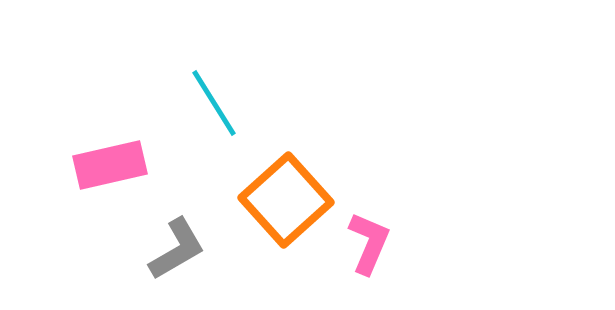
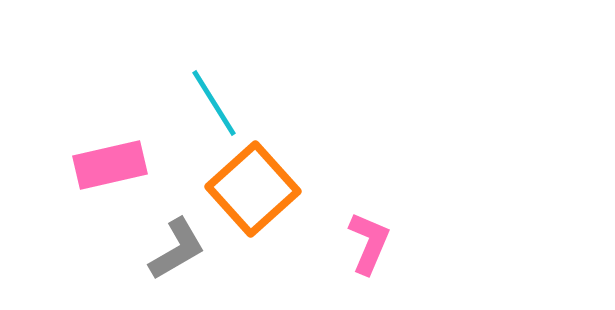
orange square: moved 33 px left, 11 px up
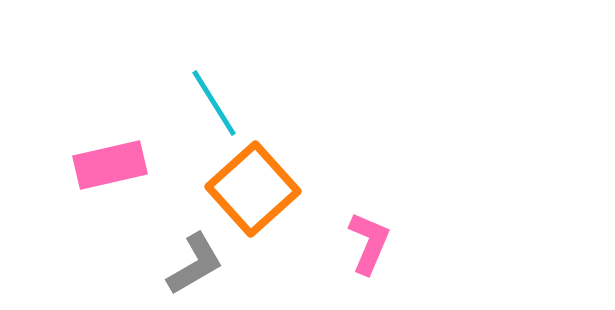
gray L-shape: moved 18 px right, 15 px down
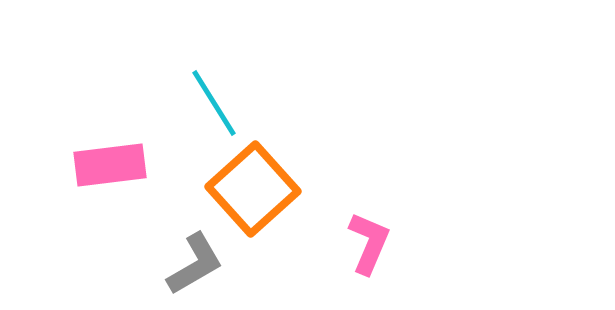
pink rectangle: rotated 6 degrees clockwise
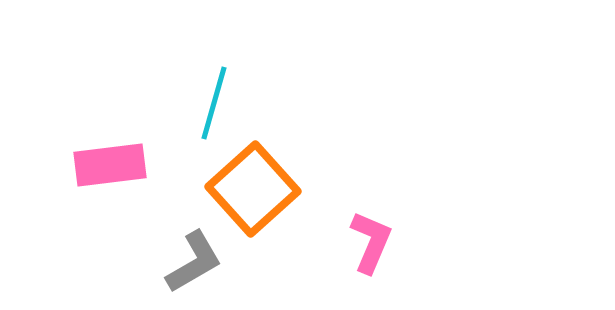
cyan line: rotated 48 degrees clockwise
pink L-shape: moved 2 px right, 1 px up
gray L-shape: moved 1 px left, 2 px up
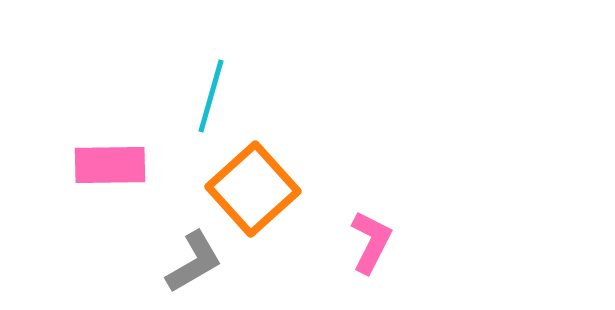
cyan line: moved 3 px left, 7 px up
pink rectangle: rotated 6 degrees clockwise
pink L-shape: rotated 4 degrees clockwise
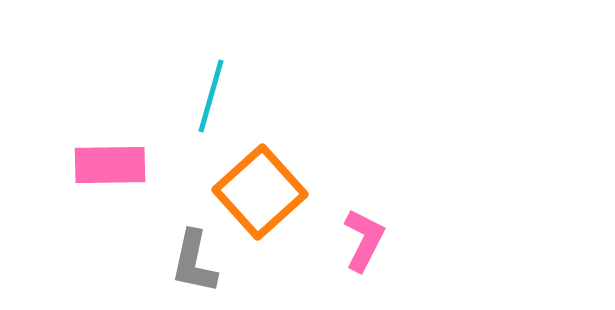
orange square: moved 7 px right, 3 px down
pink L-shape: moved 7 px left, 2 px up
gray L-shape: rotated 132 degrees clockwise
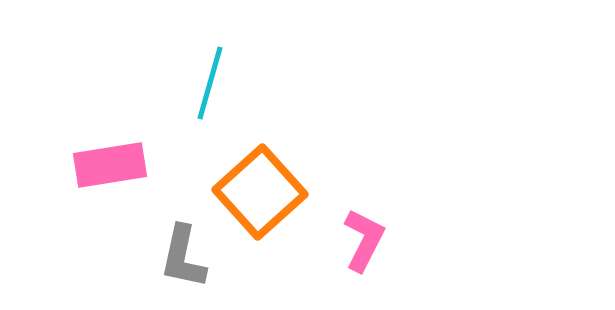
cyan line: moved 1 px left, 13 px up
pink rectangle: rotated 8 degrees counterclockwise
gray L-shape: moved 11 px left, 5 px up
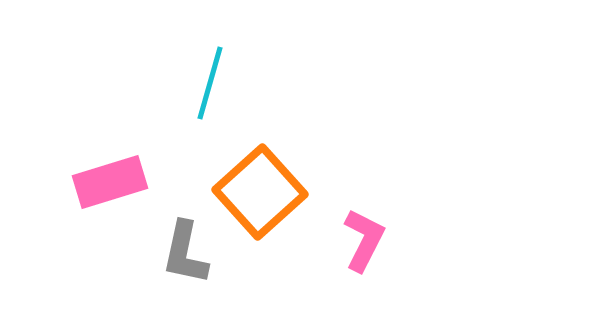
pink rectangle: moved 17 px down; rotated 8 degrees counterclockwise
gray L-shape: moved 2 px right, 4 px up
